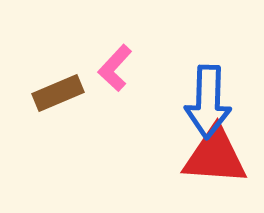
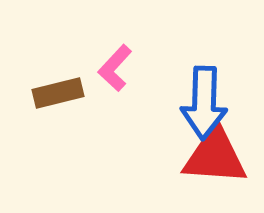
brown rectangle: rotated 9 degrees clockwise
blue arrow: moved 4 px left, 1 px down
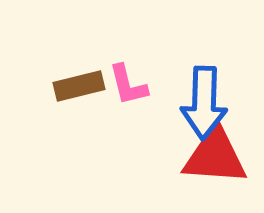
pink L-shape: moved 13 px right, 17 px down; rotated 57 degrees counterclockwise
brown rectangle: moved 21 px right, 7 px up
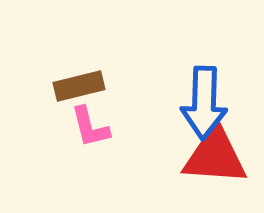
pink L-shape: moved 38 px left, 42 px down
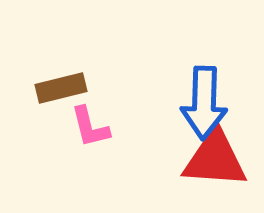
brown rectangle: moved 18 px left, 2 px down
red triangle: moved 3 px down
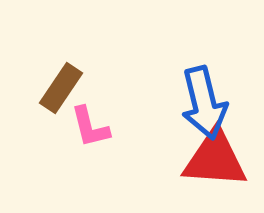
brown rectangle: rotated 42 degrees counterclockwise
blue arrow: rotated 16 degrees counterclockwise
